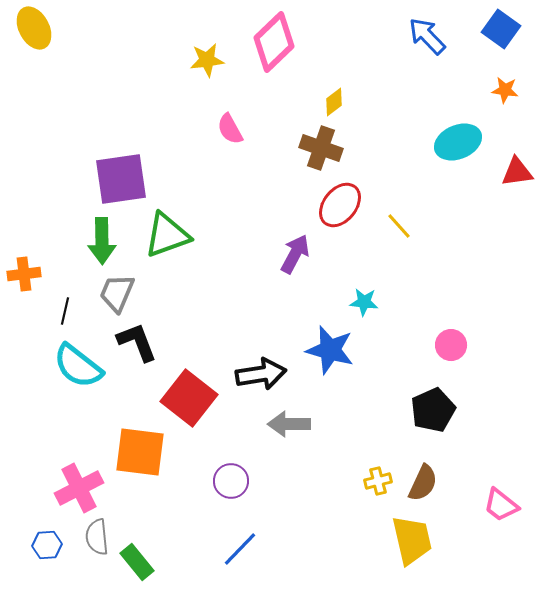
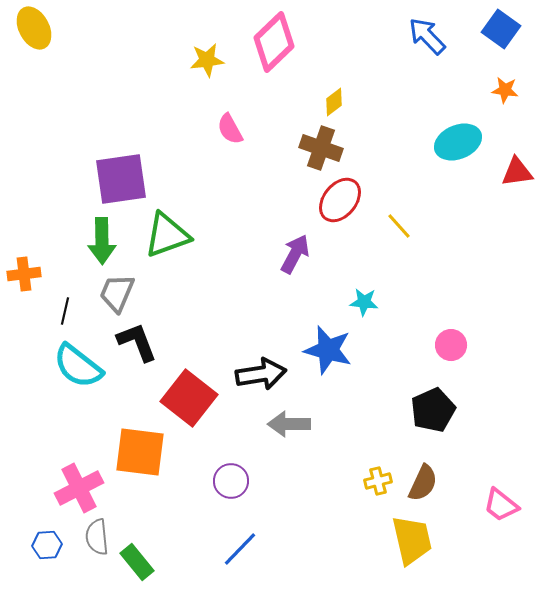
red ellipse: moved 5 px up
blue star: moved 2 px left
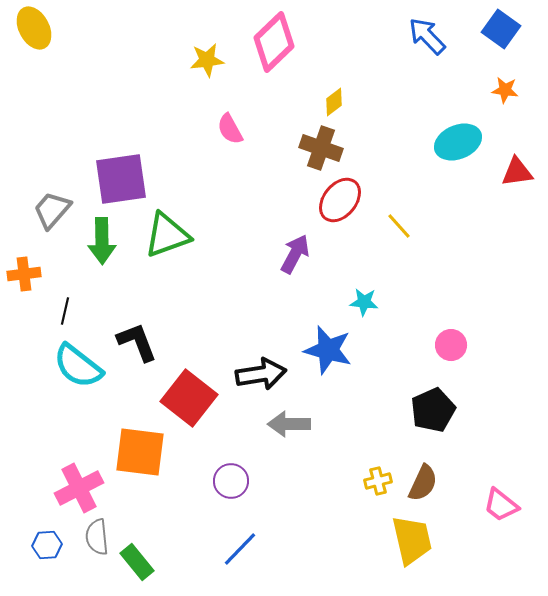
gray trapezoid: moved 65 px left, 83 px up; rotated 18 degrees clockwise
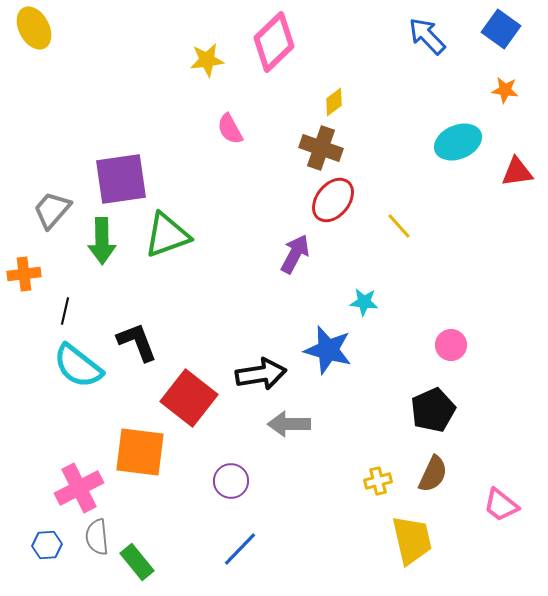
red ellipse: moved 7 px left
brown semicircle: moved 10 px right, 9 px up
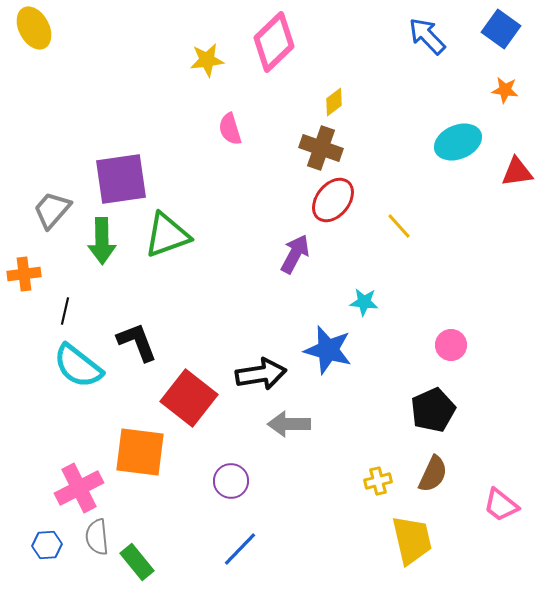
pink semicircle: rotated 12 degrees clockwise
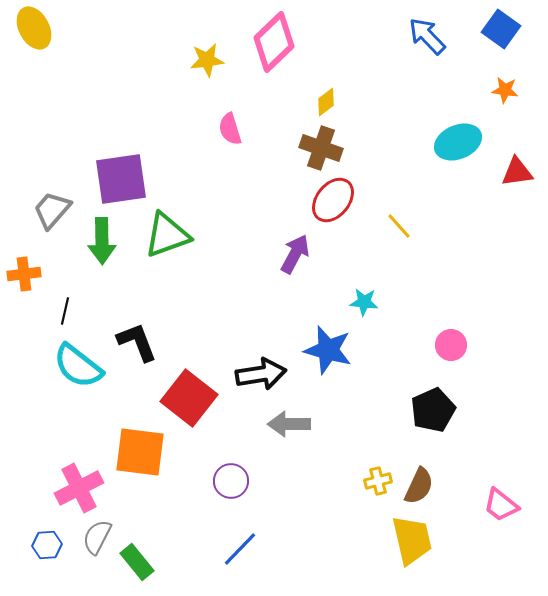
yellow diamond: moved 8 px left
brown semicircle: moved 14 px left, 12 px down
gray semicircle: rotated 33 degrees clockwise
